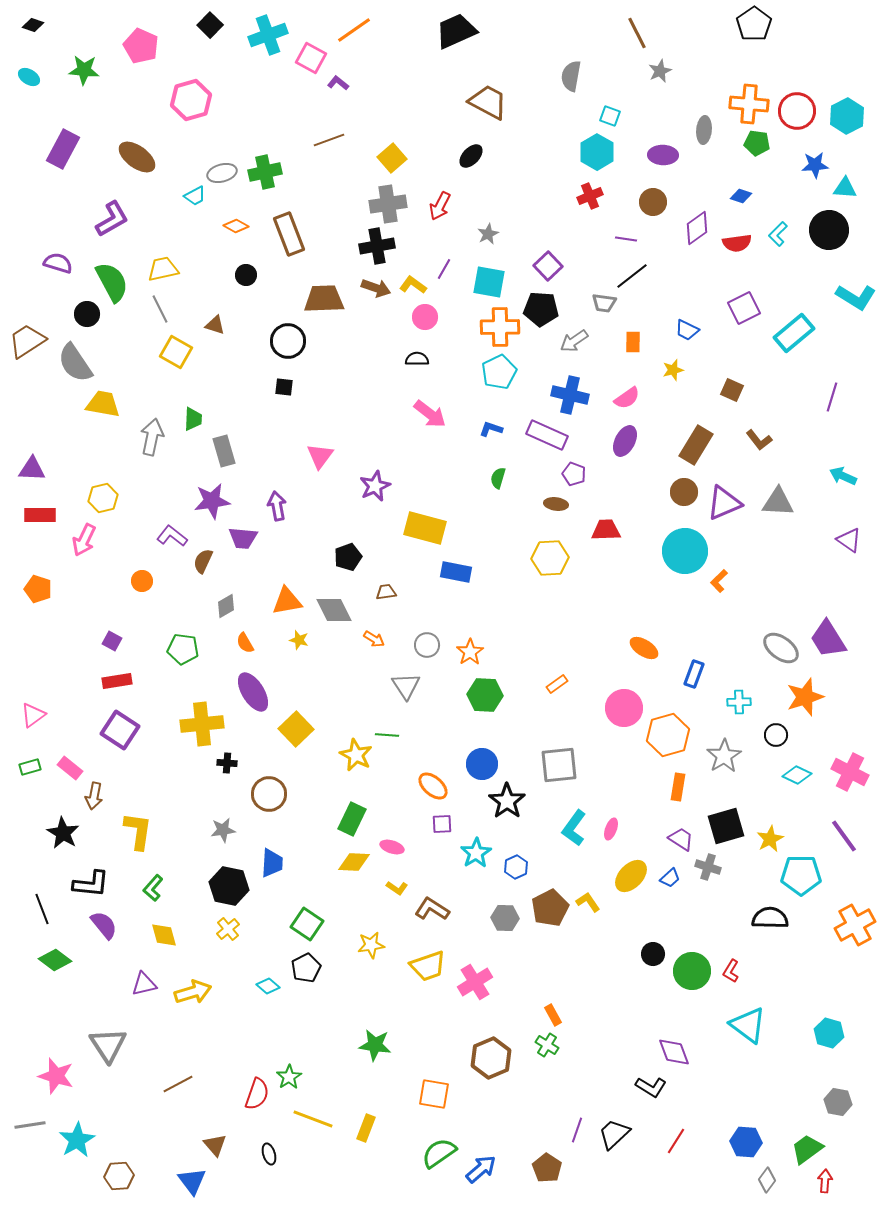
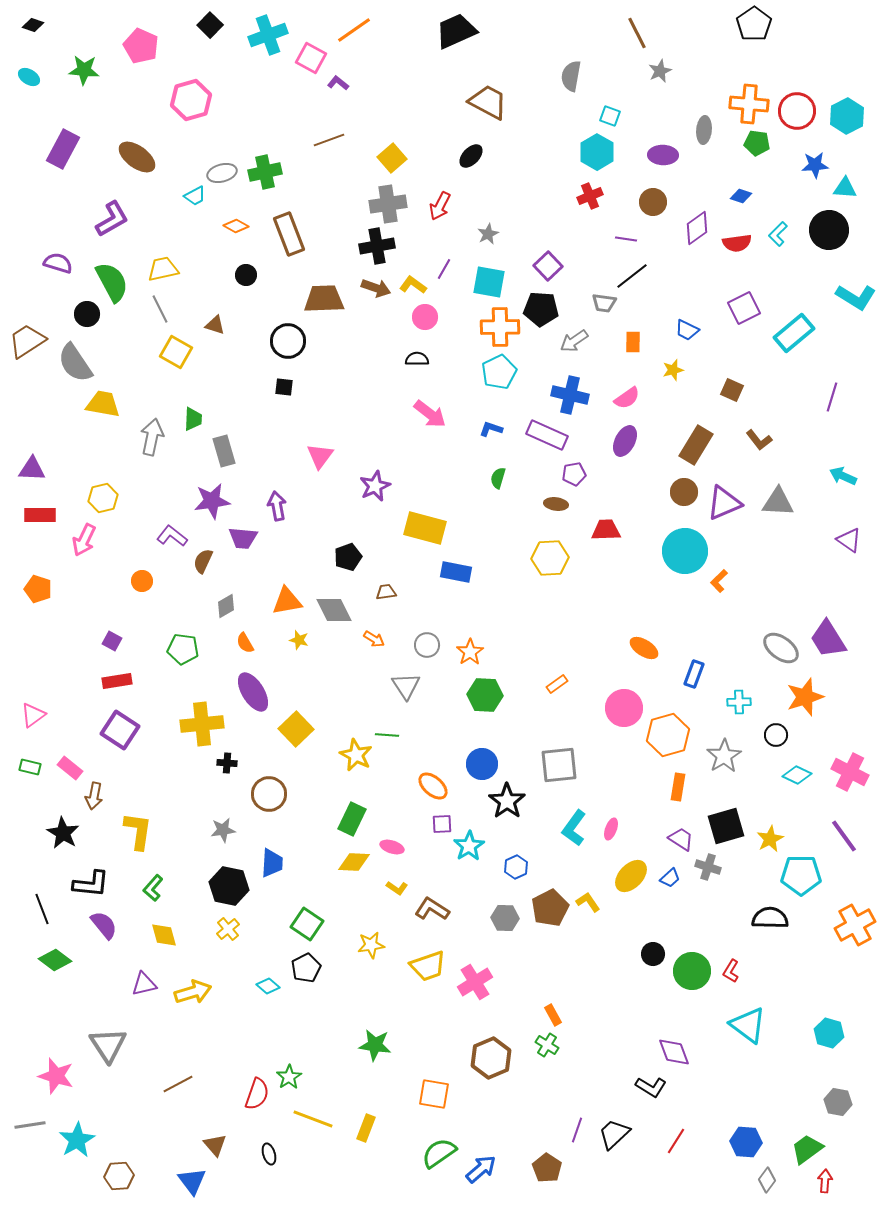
purple pentagon at (574, 474): rotated 30 degrees counterclockwise
green rectangle at (30, 767): rotated 30 degrees clockwise
cyan star at (476, 853): moved 7 px left, 7 px up
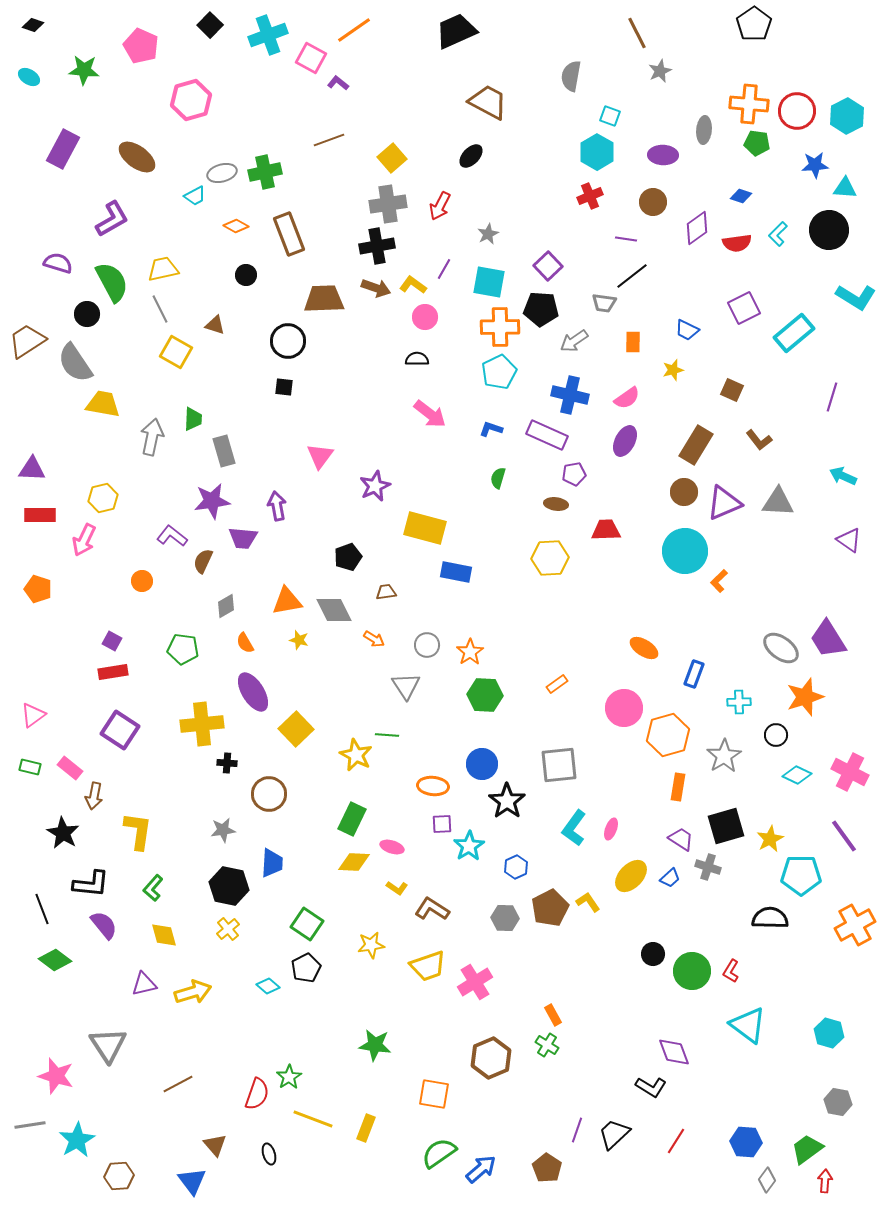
red rectangle at (117, 681): moved 4 px left, 9 px up
orange ellipse at (433, 786): rotated 36 degrees counterclockwise
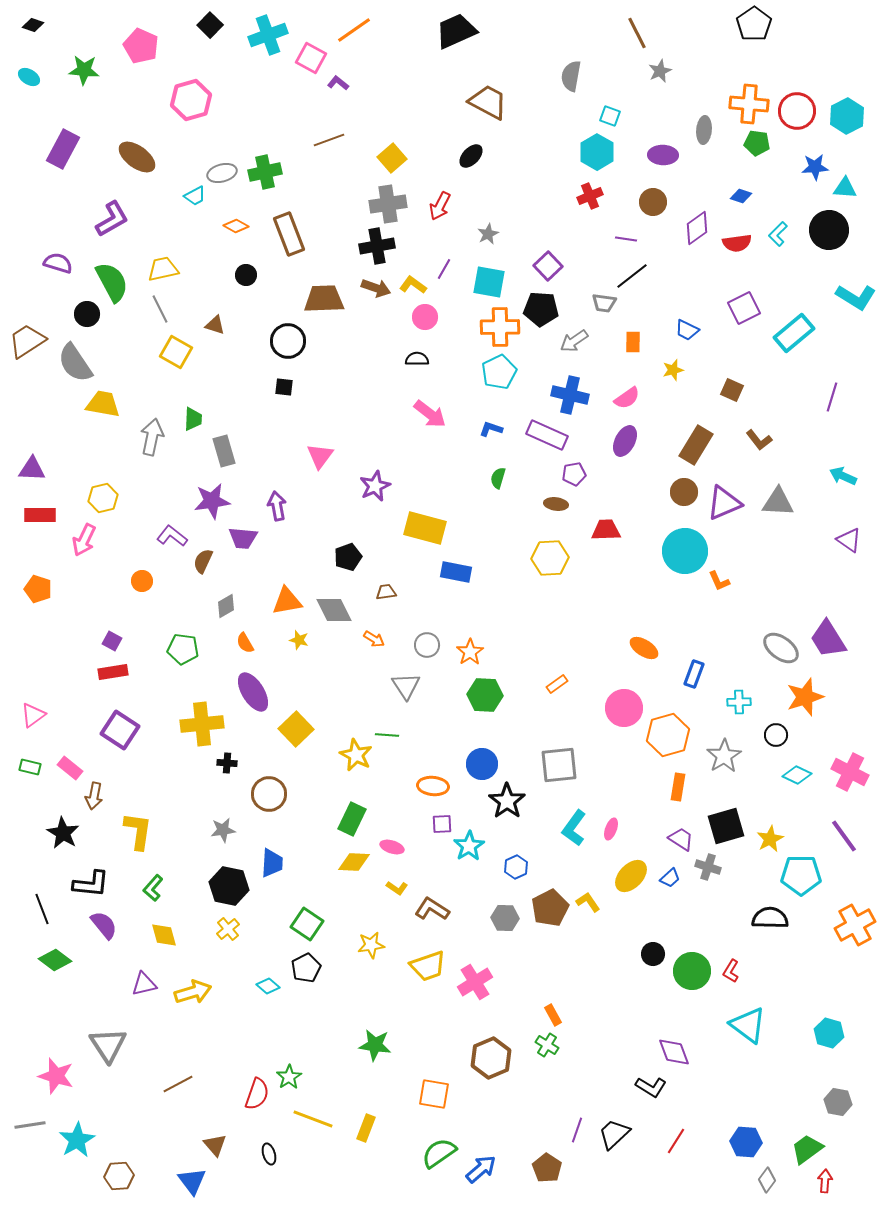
blue star at (815, 165): moved 2 px down
orange L-shape at (719, 581): rotated 70 degrees counterclockwise
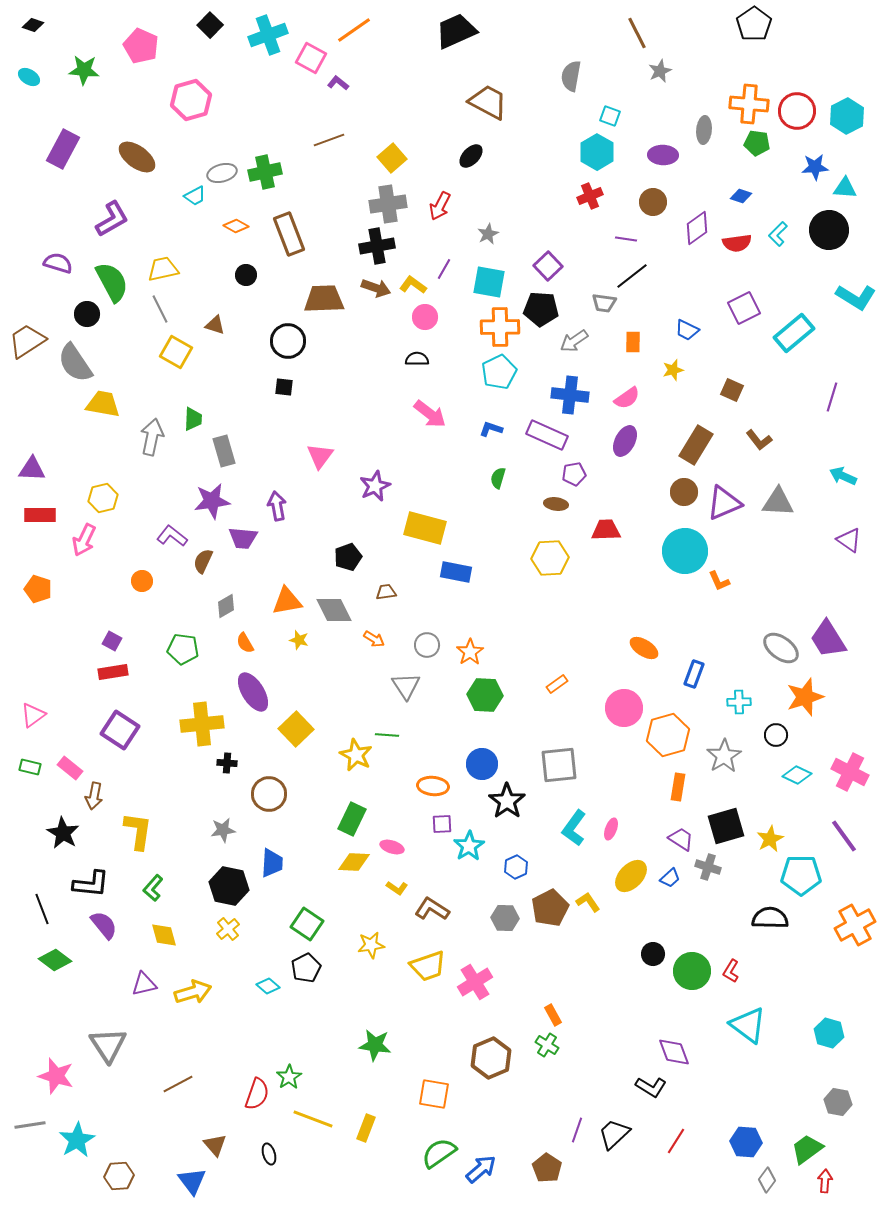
blue cross at (570, 395): rotated 6 degrees counterclockwise
